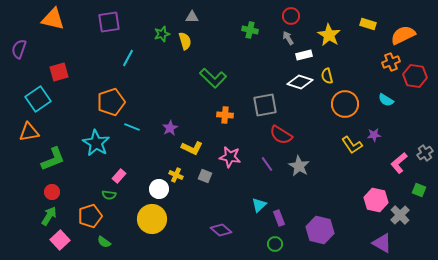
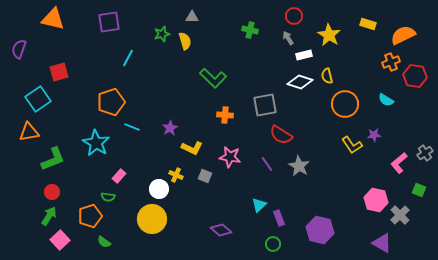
red circle at (291, 16): moved 3 px right
green semicircle at (109, 195): moved 1 px left, 2 px down
green circle at (275, 244): moved 2 px left
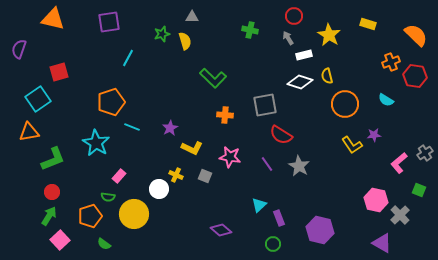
orange semicircle at (403, 35): moved 13 px right; rotated 70 degrees clockwise
yellow circle at (152, 219): moved 18 px left, 5 px up
green semicircle at (104, 242): moved 2 px down
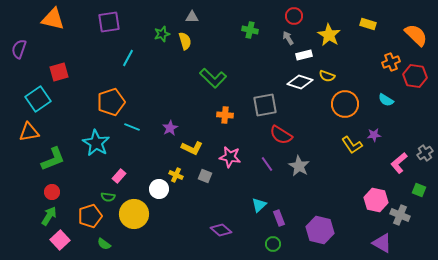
yellow semicircle at (327, 76): rotated 56 degrees counterclockwise
gray cross at (400, 215): rotated 24 degrees counterclockwise
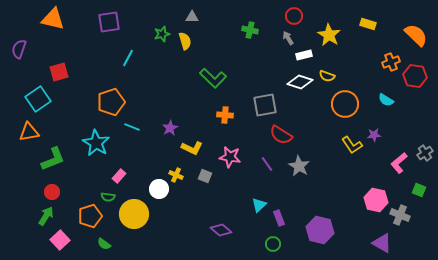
green arrow at (49, 216): moved 3 px left
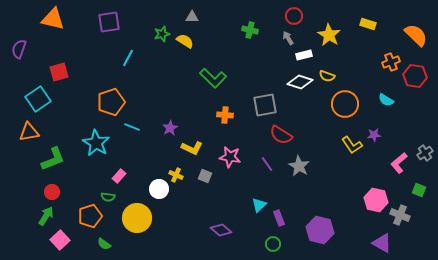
yellow semicircle at (185, 41): rotated 42 degrees counterclockwise
yellow circle at (134, 214): moved 3 px right, 4 px down
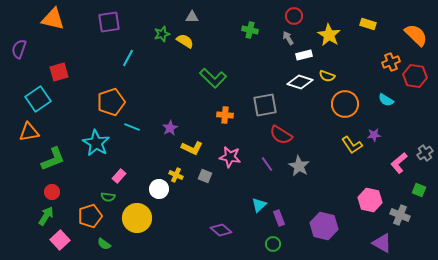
pink hexagon at (376, 200): moved 6 px left
purple hexagon at (320, 230): moved 4 px right, 4 px up
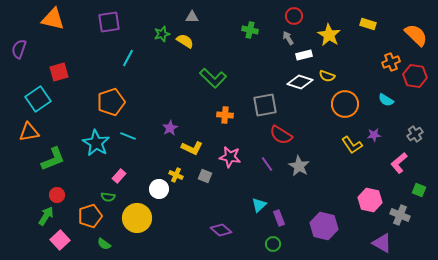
cyan line at (132, 127): moved 4 px left, 9 px down
gray cross at (425, 153): moved 10 px left, 19 px up
red circle at (52, 192): moved 5 px right, 3 px down
